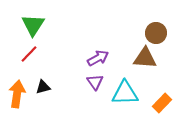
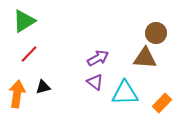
green triangle: moved 9 px left, 4 px up; rotated 25 degrees clockwise
purple triangle: rotated 18 degrees counterclockwise
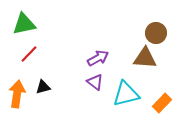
green triangle: moved 3 px down; rotated 20 degrees clockwise
cyan triangle: moved 1 px right, 1 px down; rotated 12 degrees counterclockwise
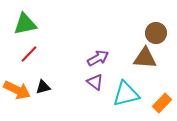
green triangle: moved 1 px right
orange arrow: moved 4 px up; rotated 108 degrees clockwise
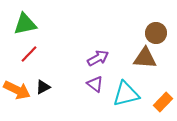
purple triangle: moved 2 px down
black triangle: rotated 14 degrees counterclockwise
orange rectangle: moved 1 px right, 1 px up
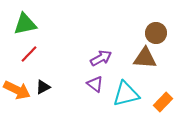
purple arrow: moved 3 px right
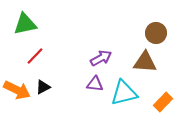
red line: moved 6 px right, 2 px down
brown triangle: moved 4 px down
purple triangle: rotated 30 degrees counterclockwise
cyan triangle: moved 2 px left, 1 px up
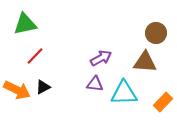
cyan triangle: rotated 12 degrees clockwise
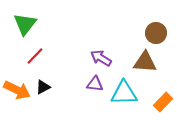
green triangle: rotated 40 degrees counterclockwise
purple arrow: rotated 120 degrees counterclockwise
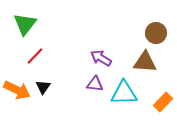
black triangle: rotated 28 degrees counterclockwise
